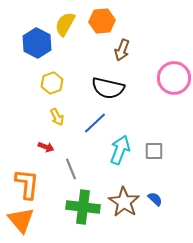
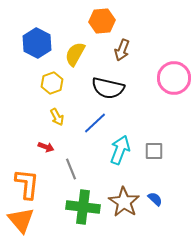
yellow semicircle: moved 10 px right, 30 px down
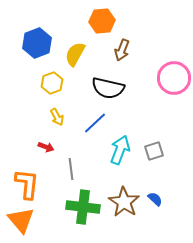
blue hexagon: rotated 12 degrees clockwise
gray square: rotated 18 degrees counterclockwise
gray line: rotated 15 degrees clockwise
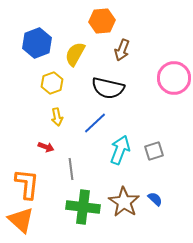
yellow arrow: rotated 18 degrees clockwise
orange triangle: rotated 8 degrees counterclockwise
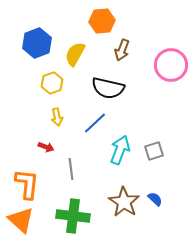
pink circle: moved 3 px left, 13 px up
green cross: moved 10 px left, 9 px down
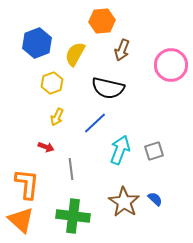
yellow arrow: rotated 36 degrees clockwise
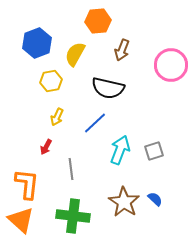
orange hexagon: moved 4 px left
yellow hexagon: moved 1 px left, 2 px up; rotated 10 degrees clockwise
red arrow: rotated 98 degrees clockwise
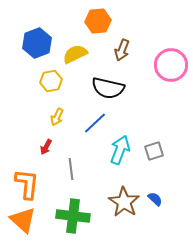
yellow semicircle: rotated 35 degrees clockwise
orange triangle: moved 2 px right
